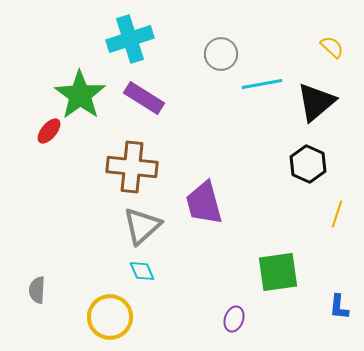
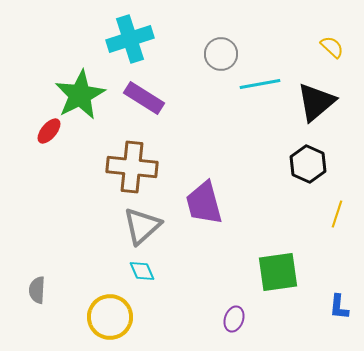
cyan line: moved 2 px left
green star: rotated 9 degrees clockwise
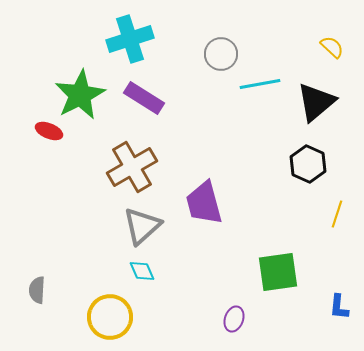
red ellipse: rotated 72 degrees clockwise
brown cross: rotated 36 degrees counterclockwise
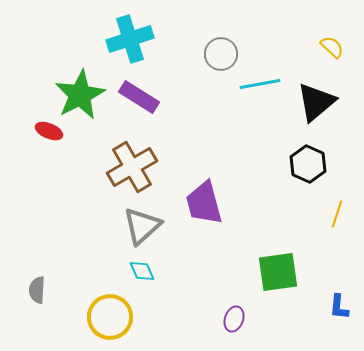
purple rectangle: moved 5 px left, 1 px up
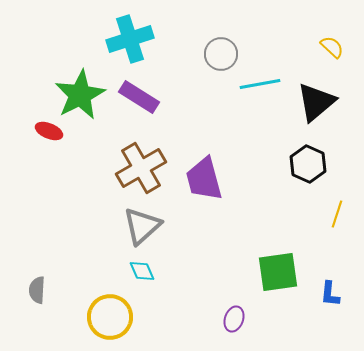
brown cross: moved 9 px right, 1 px down
purple trapezoid: moved 24 px up
blue L-shape: moved 9 px left, 13 px up
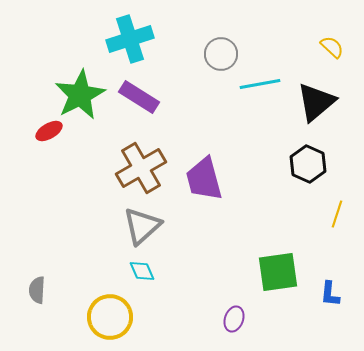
red ellipse: rotated 52 degrees counterclockwise
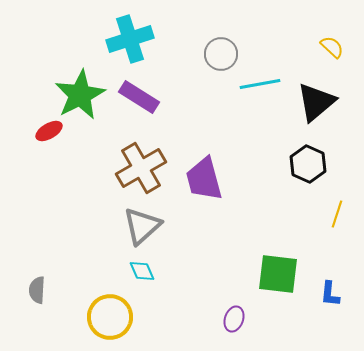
green square: moved 2 px down; rotated 15 degrees clockwise
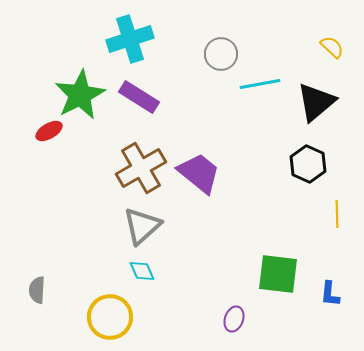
purple trapezoid: moved 5 px left, 6 px up; rotated 144 degrees clockwise
yellow line: rotated 20 degrees counterclockwise
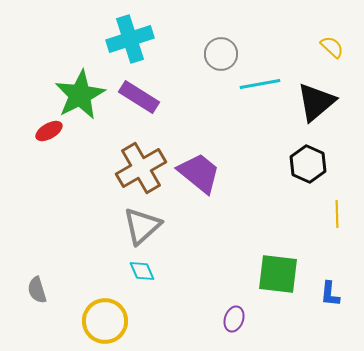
gray semicircle: rotated 20 degrees counterclockwise
yellow circle: moved 5 px left, 4 px down
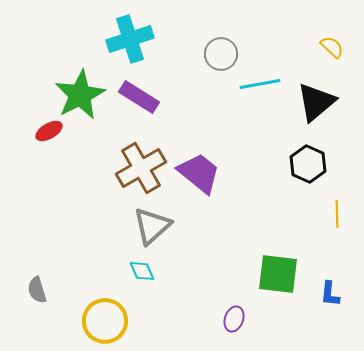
gray triangle: moved 10 px right
